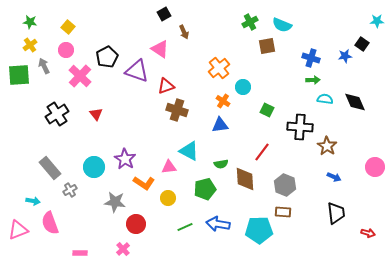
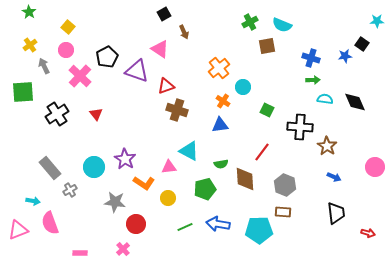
green star at (30, 22): moved 1 px left, 10 px up; rotated 24 degrees clockwise
green square at (19, 75): moved 4 px right, 17 px down
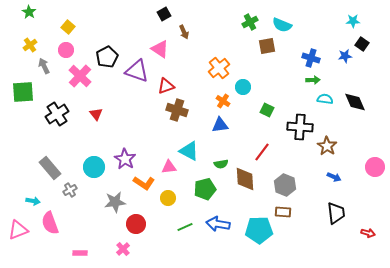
cyan star at (377, 21): moved 24 px left
gray star at (115, 202): rotated 15 degrees counterclockwise
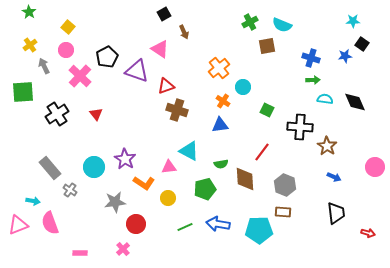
gray cross at (70, 190): rotated 24 degrees counterclockwise
pink triangle at (18, 230): moved 5 px up
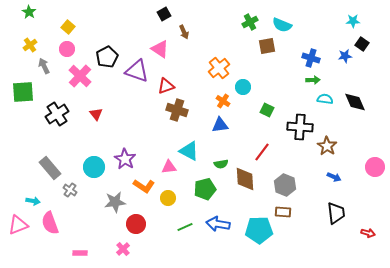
pink circle at (66, 50): moved 1 px right, 1 px up
orange L-shape at (144, 183): moved 3 px down
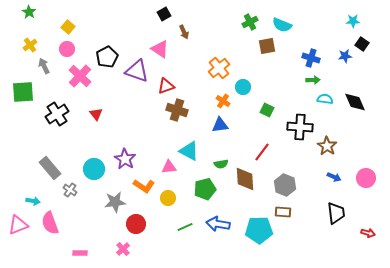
cyan circle at (94, 167): moved 2 px down
pink circle at (375, 167): moved 9 px left, 11 px down
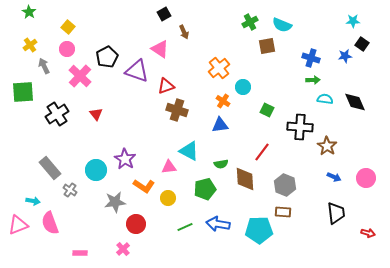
cyan circle at (94, 169): moved 2 px right, 1 px down
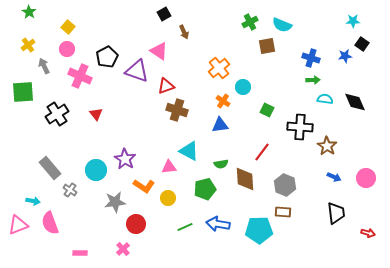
yellow cross at (30, 45): moved 2 px left
pink triangle at (160, 49): moved 1 px left, 2 px down
pink cross at (80, 76): rotated 20 degrees counterclockwise
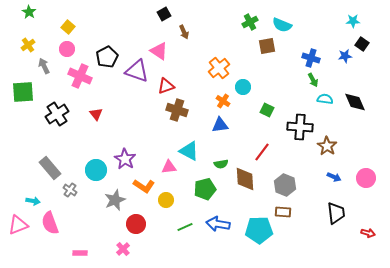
green arrow at (313, 80): rotated 64 degrees clockwise
yellow circle at (168, 198): moved 2 px left, 2 px down
gray star at (115, 202): moved 2 px up; rotated 15 degrees counterclockwise
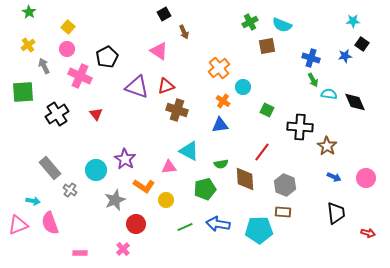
purple triangle at (137, 71): moved 16 px down
cyan semicircle at (325, 99): moved 4 px right, 5 px up
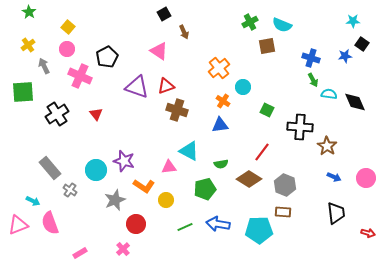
purple star at (125, 159): moved 1 px left, 2 px down; rotated 15 degrees counterclockwise
brown diamond at (245, 179): moved 4 px right; rotated 55 degrees counterclockwise
cyan arrow at (33, 201): rotated 16 degrees clockwise
pink rectangle at (80, 253): rotated 32 degrees counterclockwise
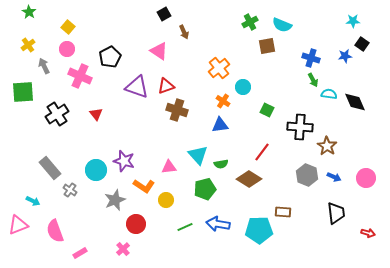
black pentagon at (107, 57): moved 3 px right
cyan triangle at (189, 151): moved 9 px right, 4 px down; rotated 20 degrees clockwise
gray hexagon at (285, 185): moved 22 px right, 10 px up
pink semicircle at (50, 223): moved 5 px right, 8 px down
